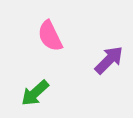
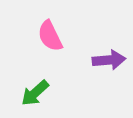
purple arrow: rotated 40 degrees clockwise
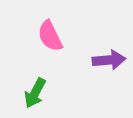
green arrow: rotated 20 degrees counterclockwise
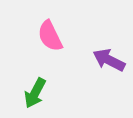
purple arrow: rotated 148 degrees counterclockwise
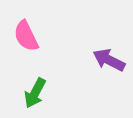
pink semicircle: moved 24 px left
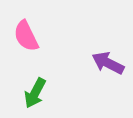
purple arrow: moved 1 px left, 3 px down
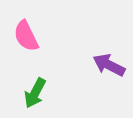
purple arrow: moved 1 px right, 2 px down
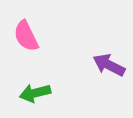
green arrow: rotated 48 degrees clockwise
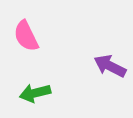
purple arrow: moved 1 px right, 1 px down
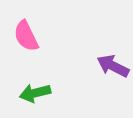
purple arrow: moved 3 px right
